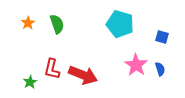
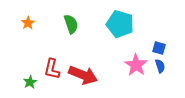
green semicircle: moved 14 px right
blue square: moved 3 px left, 11 px down
blue semicircle: moved 3 px up
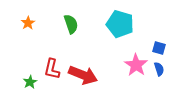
blue semicircle: moved 1 px left, 3 px down
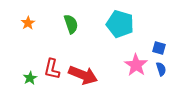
blue semicircle: moved 2 px right
green star: moved 4 px up
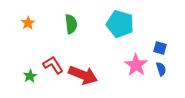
green semicircle: rotated 12 degrees clockwise
blue square: moved 1 px right
red L-shape: moved 1 px right, 4 px up; rotated 135 degrees clockwise
green star: moved 2 px up
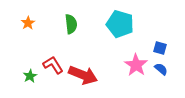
blue semicircle: rotated 32 degrees counterclockwise
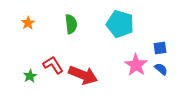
blue square: rotated 24 degrees counterclockwise
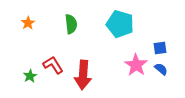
red arrow: rotated 72 degrees clockwise
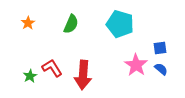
green semicircle: rotated 30 degrees clockwise
red L-shape: moved 1 px left, 3 px down
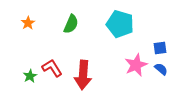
pink star: rotated 15 degrees clockwise
